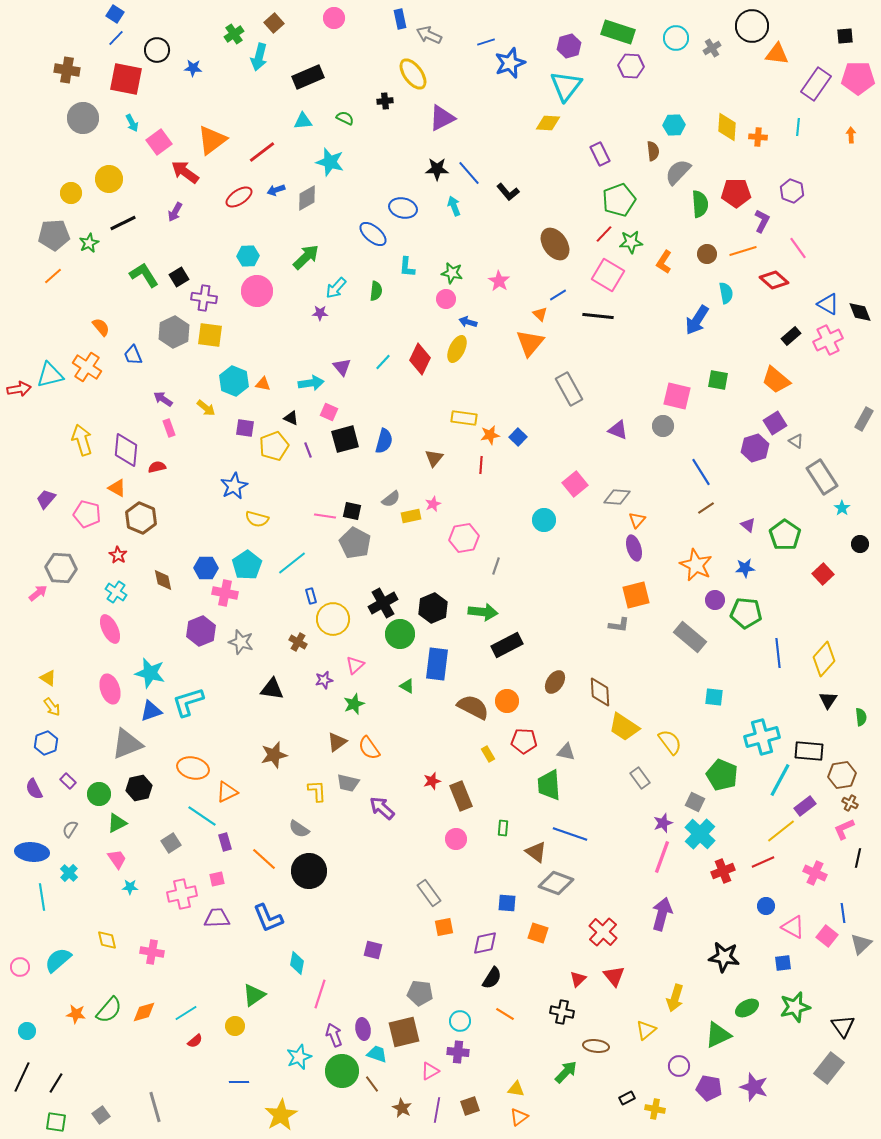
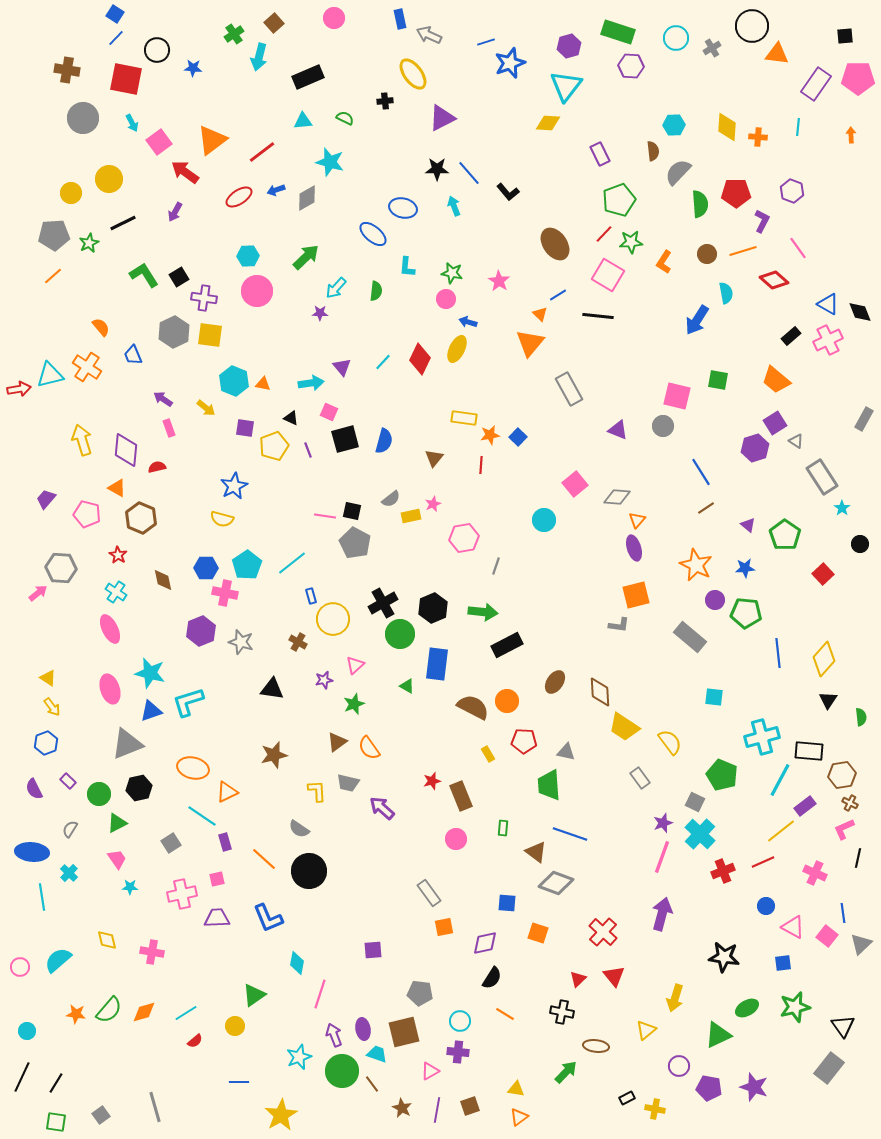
yellow semicircle at (257, 519): moved 35 px left
purple square at (373, 950): rotated 18 degrees counterclockwise
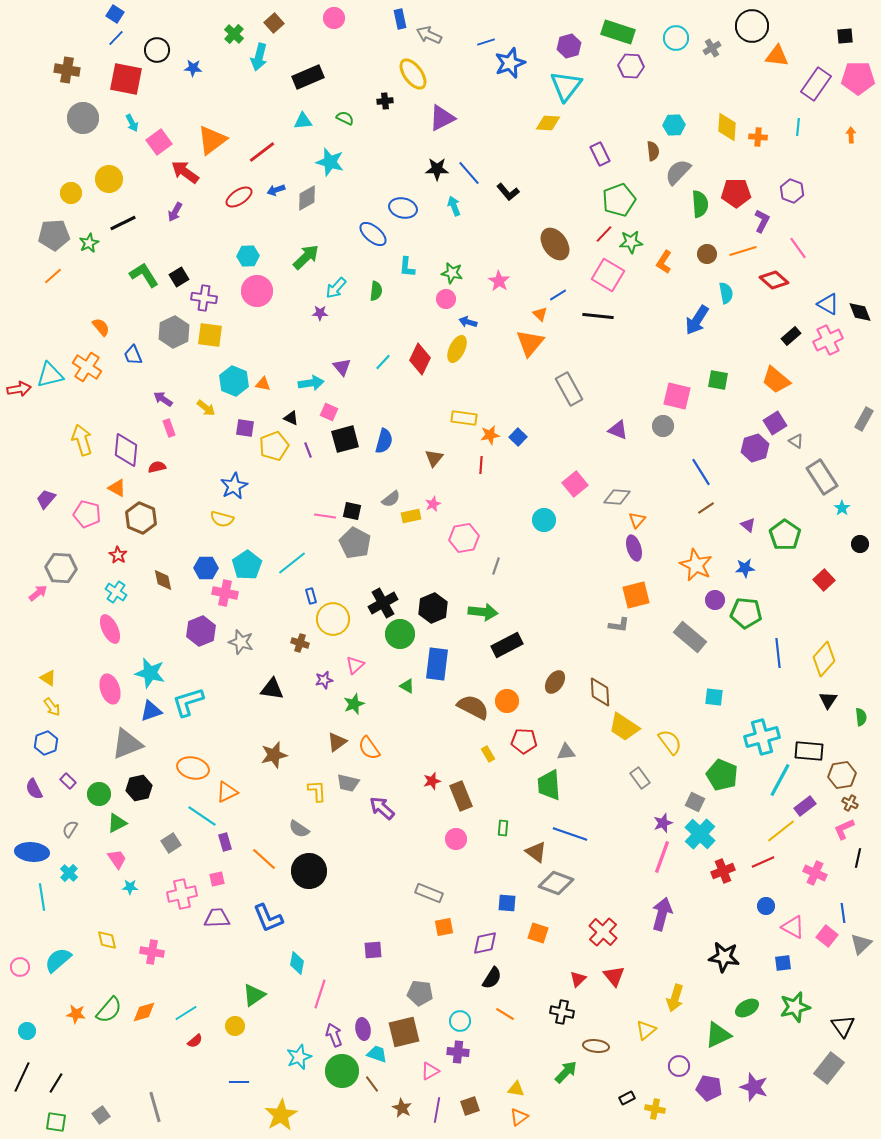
green cross at (234, 34): rotated 12 degrees counterclockwise
orange triangle at (777, 54): moved 2 px down
red square at (823, 574): moved 1 px right, 6 px down
brown cross at (298, 642): moved 2 px right, 1 px down; rotated 12 degrees counterclockwise
gray triangle at (566, 752): rotated 18 degrees counterclockwise
gray rectangle at (429, 893): rotated 32 degrees counterclockwise
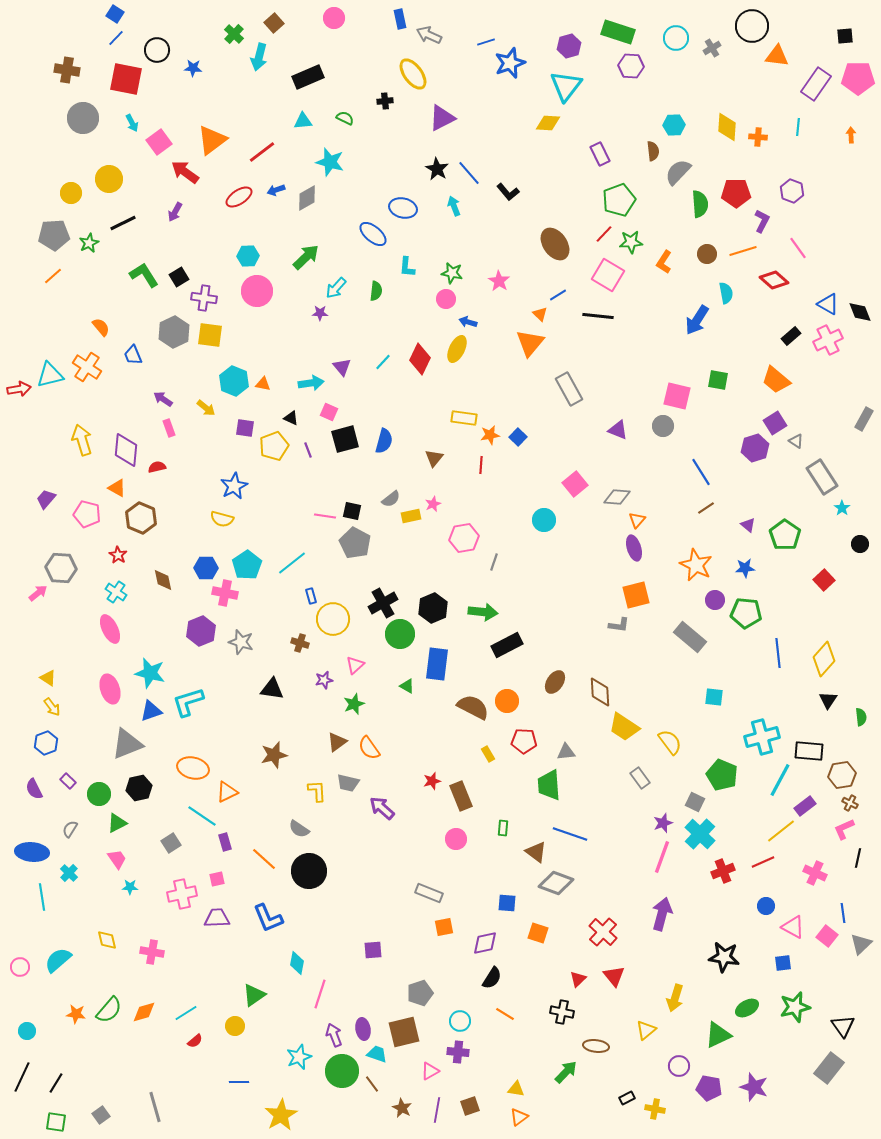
black star at (437, 169): rotated 30 degrees clockwise
gray line at (496, 566): moved 2 px left, 4 px up
gray pentagon at (420, 993): rotated 25 degrees counterclockwise
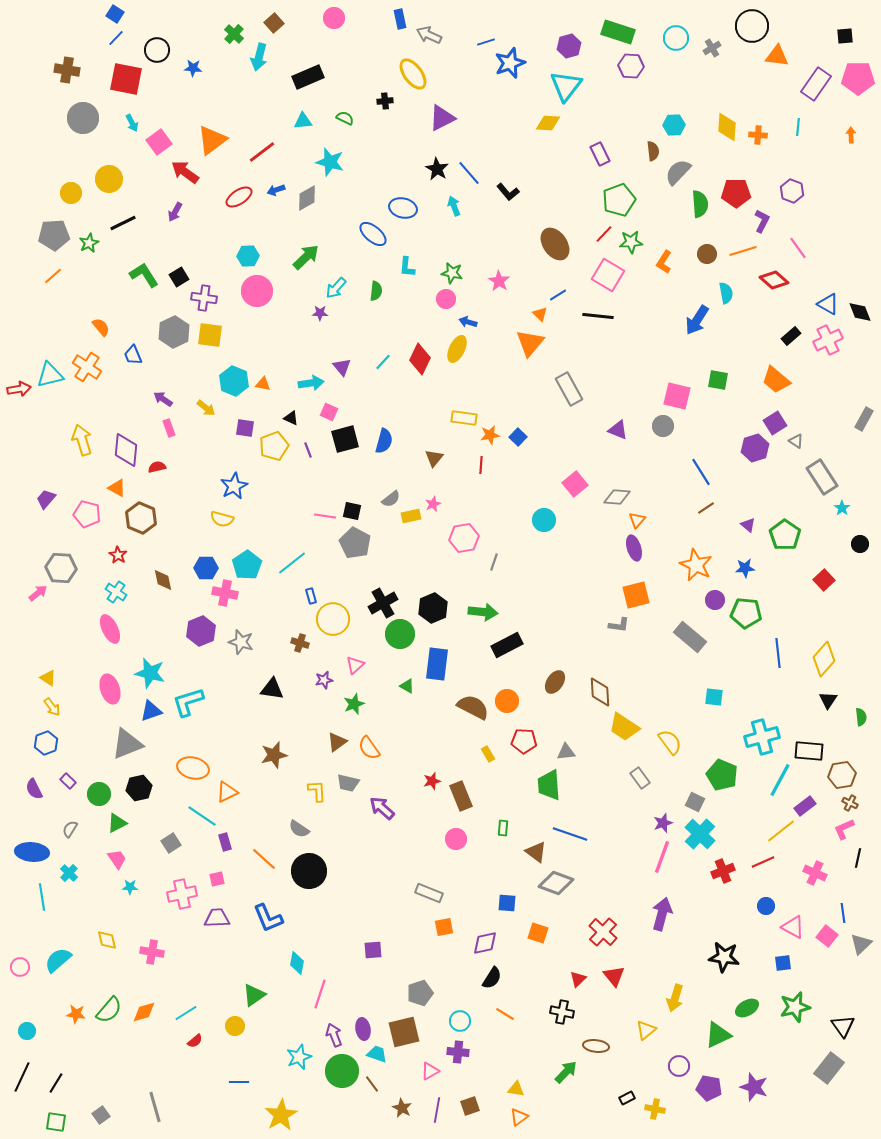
orange cross at (758, 137): moved 2 px up
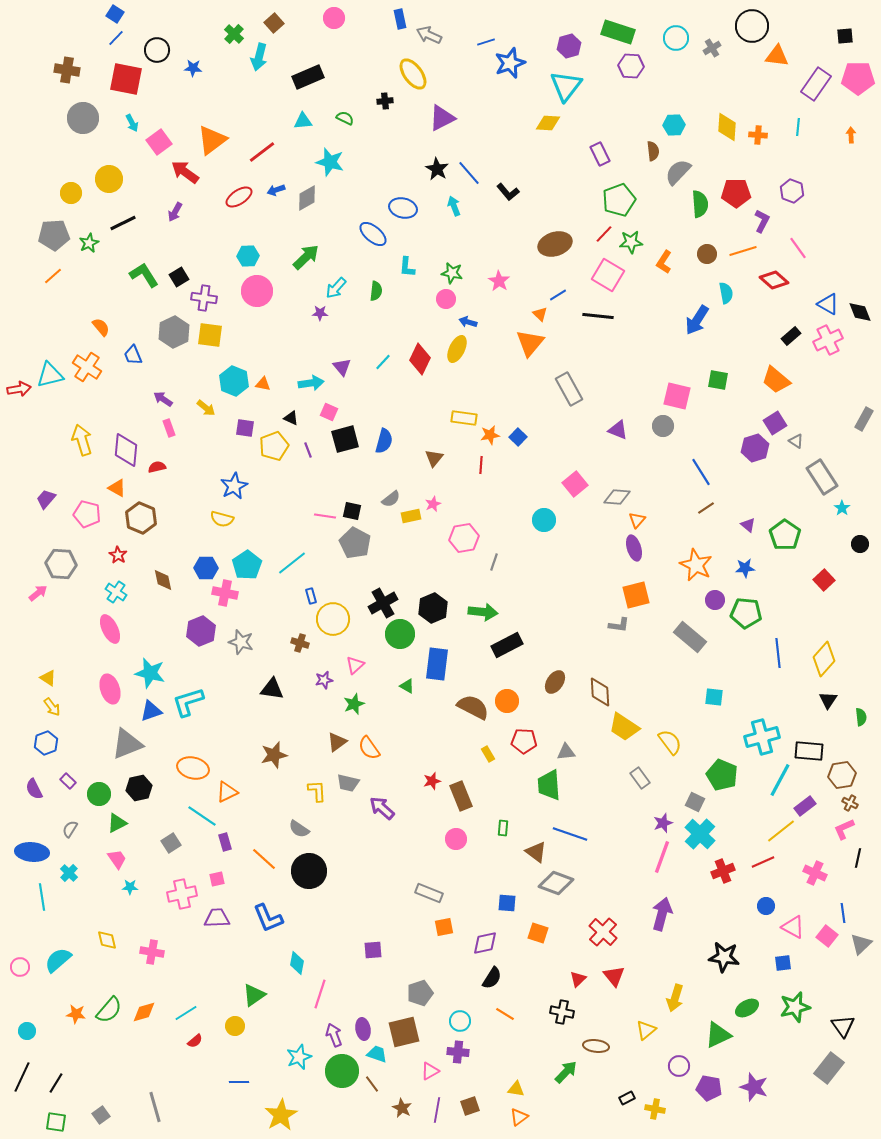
brown ellipse at (555, 244): rotated 72 degrees counterclockwise
gray hexagon at (61, 568): moved 4 px up
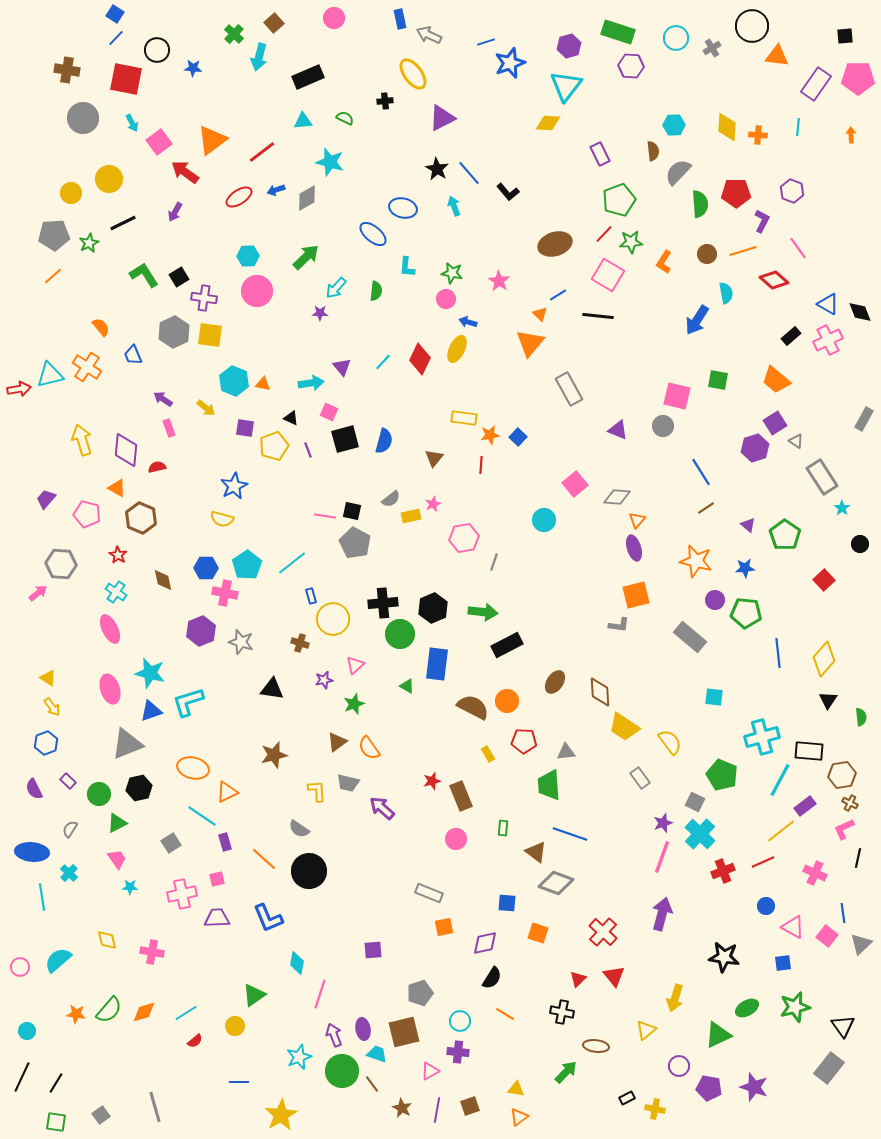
orange star at (696, 565): moved 4 px up; rotated 12 degrees counterclockwise
black cross at (383, 603): rotated 24 degrees clockwise
